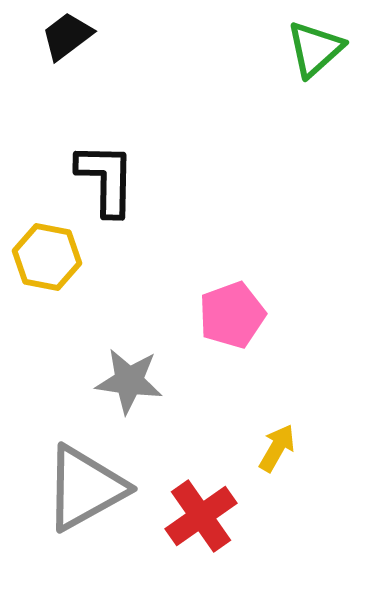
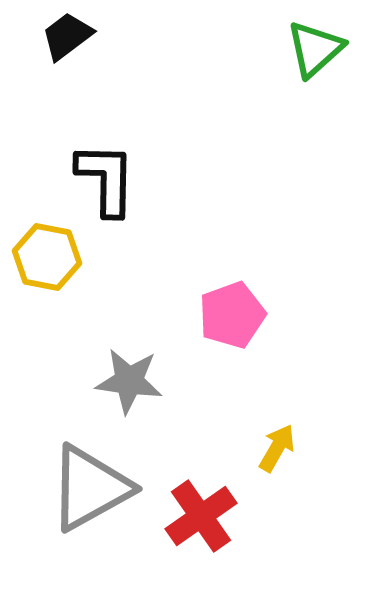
gray triangle: moved 5 px right
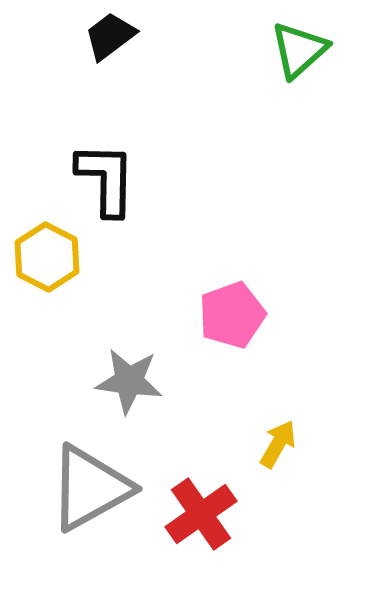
black trapezoid: moved 43 px right
green triangle: moved 16 px left, 1 px down
yellow hexagon: rotated 16 degrees clockwise
yellow arrow: moved 1 px right, 4 px up
red cross: moved 2 px up
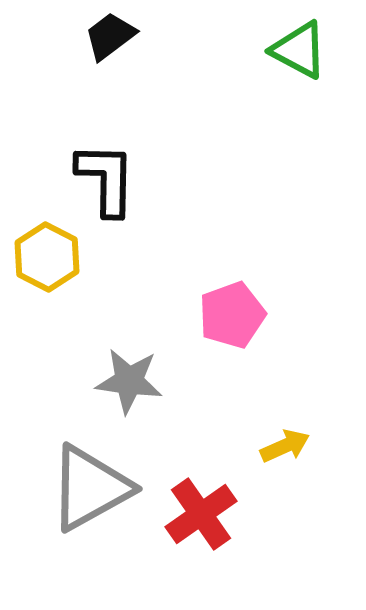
green triangle: rotated 50 degrees counterclockwise
yellow arrow: moved 7 px right, 2 px down; rotated 36 degrees clockwise
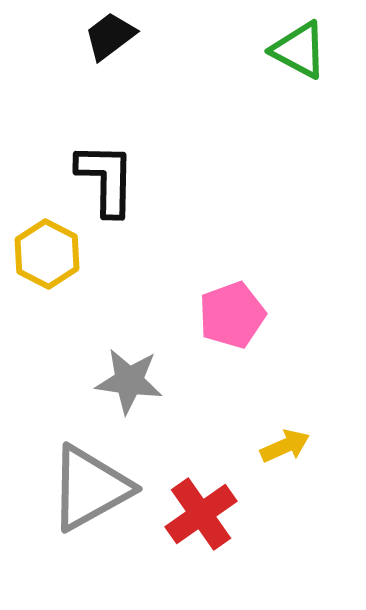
yellow hexagon: moved 3 px up
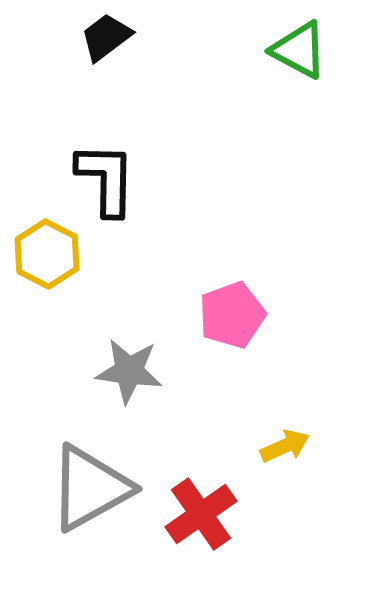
black trapezoid: moved 4 px left, 1 px down
gray star: moved 10 px up
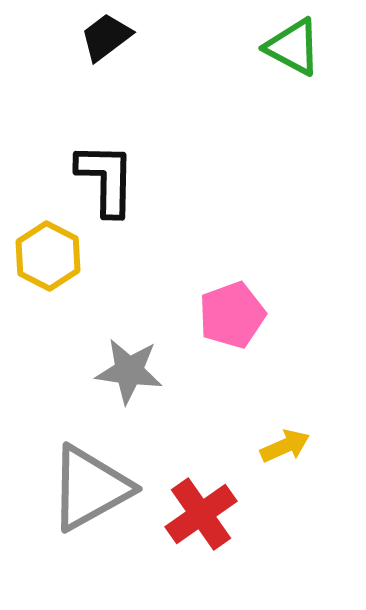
green triangle: moved 6 px left, 3 px up
yellow hexagon: moved 1 px right, 2 px down
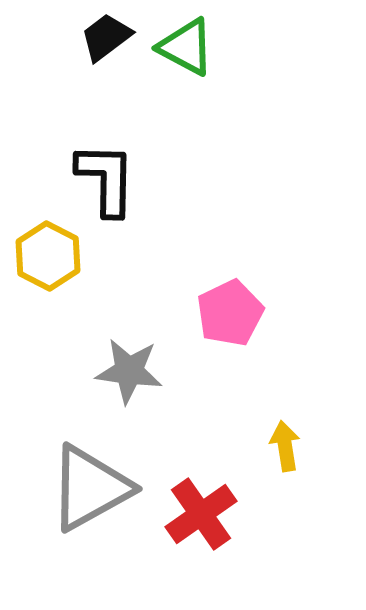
green triangle: moved 107 px left
pink pentagon: moved 2 px left, 2 px up; rotated 6 degrees counterclockwise
yellow arrow: rotated 75 degrees counterclockwise
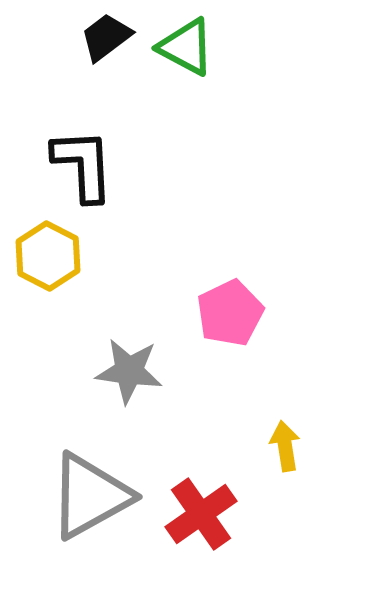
black L-shape: moved 23 px left, 14 px up; rotated 4 degrees counterclockwise
gray triangle: moved 8 px down
